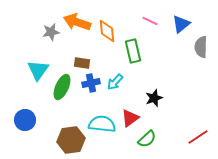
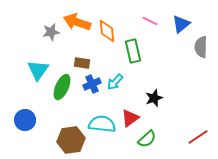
blue cross: moved 1 px right, 1 px down; rotated 12 degrees counterclockwise
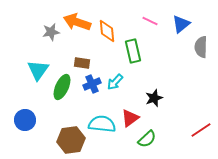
red line: moved 3 px right, 7 px up
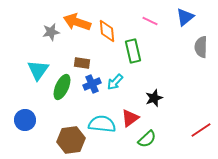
blue triangle: moved 4 px right, 7 px up
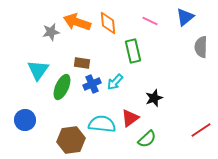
orange diamond: moved 1 px right, 8 px up
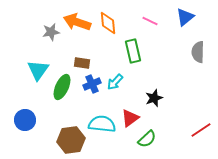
gray semicircle: moved 3 px left, 5 px down
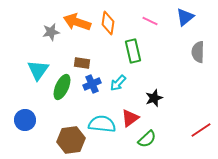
orange diamond: rotated 15 degrees clockwise
cyan arrow: moved 3 px right, 1 px down
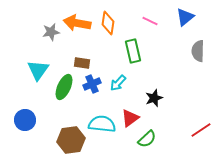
orange arrow: moved 1 px down; rotated 8 degrees counterclockwise
gray semicircle: moved 1 px up
green ellipse: moved 2 px right
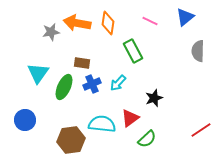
green rectangle: rotated 15 degrees counterclockwise
cyan triangle: moved 3 px down
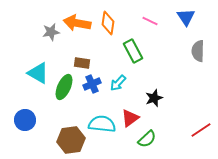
blue triangle: moved 1 px right; rotated 24 degrees counterclockwise
cyan triangle: rotated 35 degrees counterclockwise
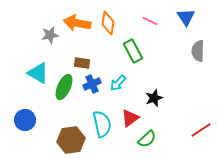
gray star: moved 1 px left, 3 px down
cyan semicircle: rotated 72 degrees clockwise
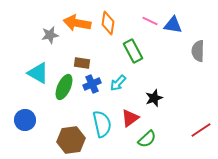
blue triangle: moved 13 px left, 8 px down; rotated 48 degrees counterclockwise
